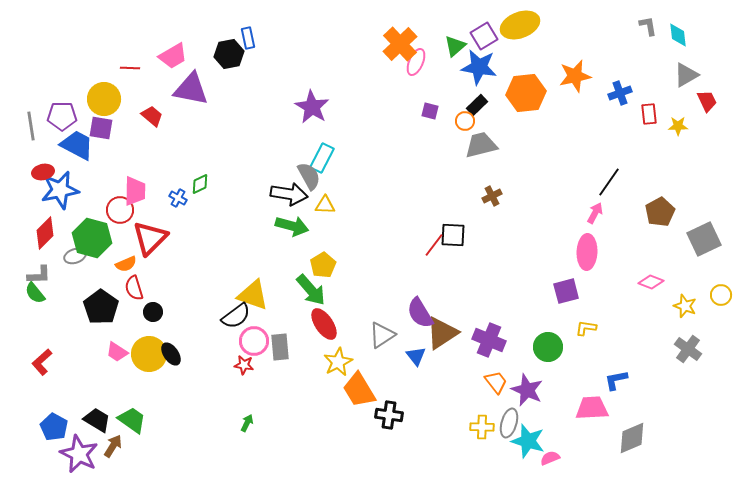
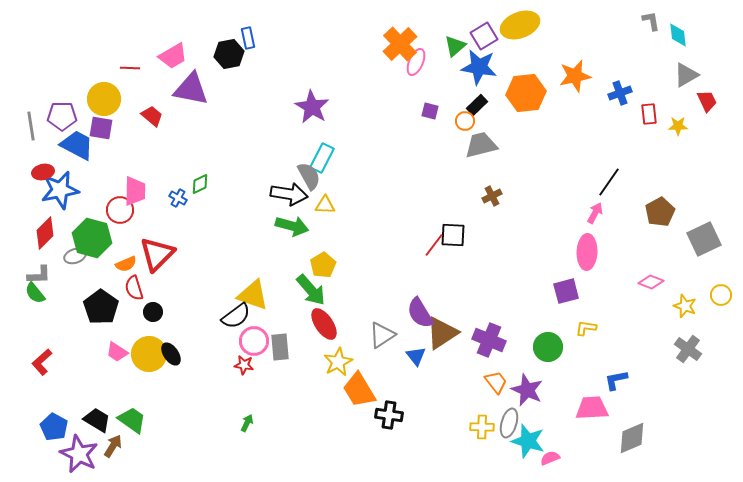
gray L-shape at (648, 26): moved 3 px right, 5 px up
red triangle at (150, 238): moved 7 px right, 16 px down
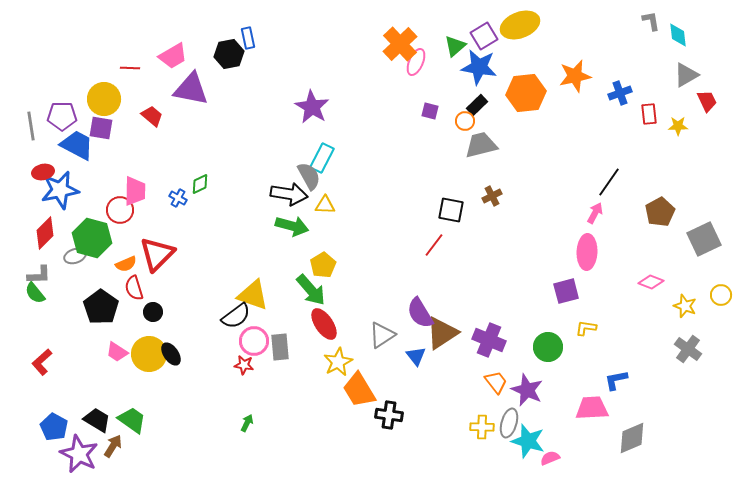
black square at (453, 235): moved 2 px left, 25 px up; rotated 8 degrees clockwise
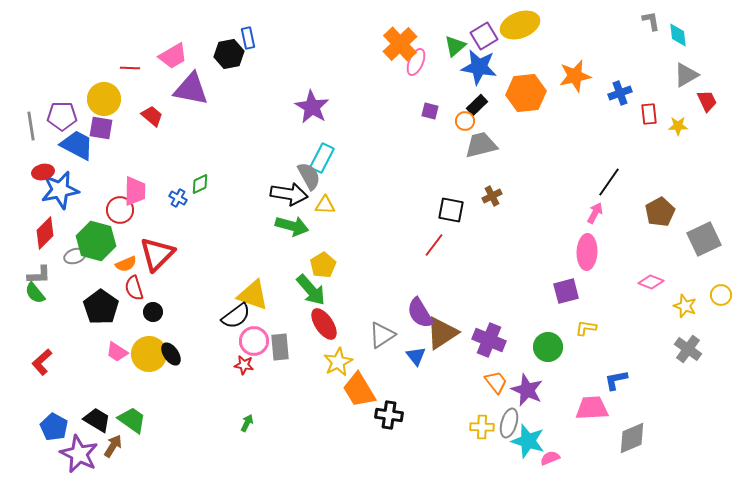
green hexagon at (92, 238): moved 4 px right, 3 px down
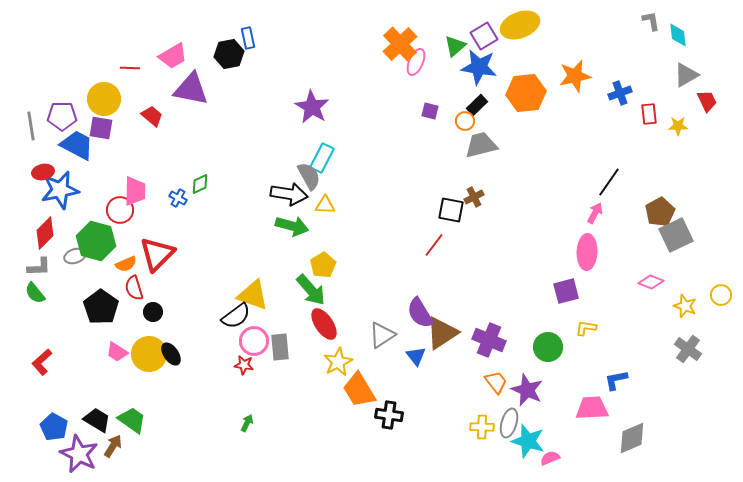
brown cross at (492, 196): moved 18 px left, 1 px down
gray square at (704, 239): moved 28 px left, 4 px up
gray L-shape at (39, 275): moved 8 px up
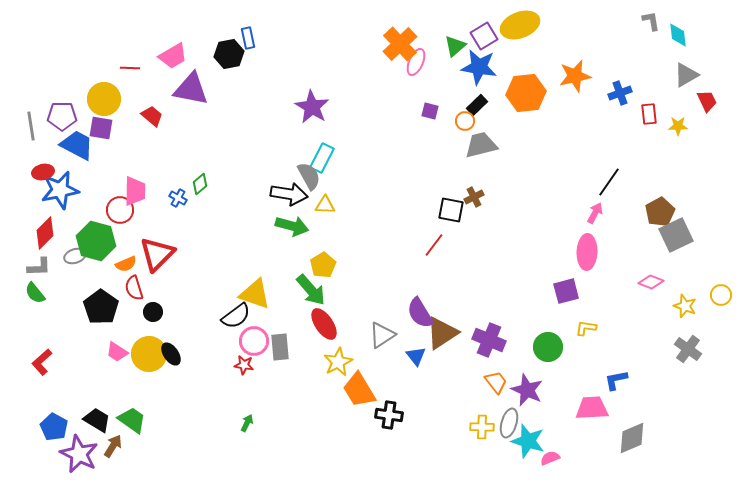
green diamond at (200, 184): rotated 15 degrees counterclockwise
yellow triangle at (253, 295): moved 2 px right, 1 px up
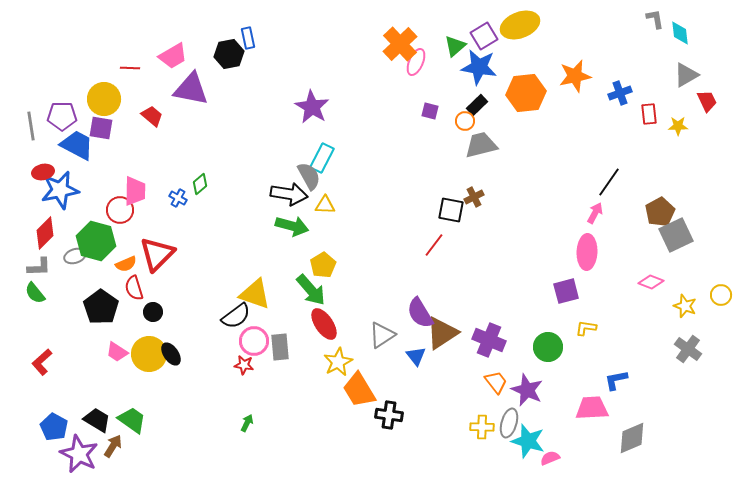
gray L-shape at (651, 21): moved 4 px right, 2 px up
cyan diamond at (678, 35): moved 2 px right, 2 px up
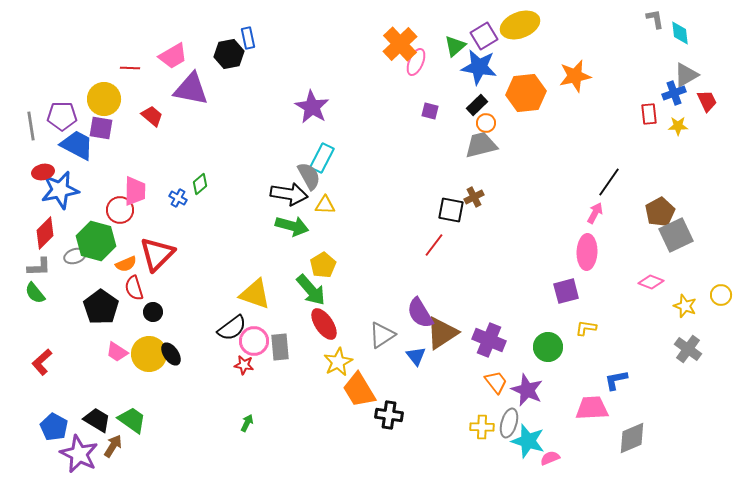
blue cross at (620, 93): moved 54 px right
orange circle at (465, 121): moved 21 px right, 2 px down
black semicircle at (236, 316): moved 4 px left, 12 px down
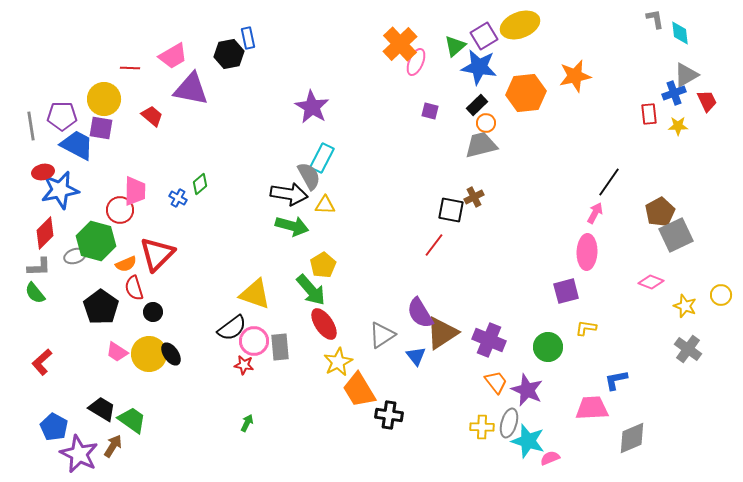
black trapezoid at (97, 420): moved 5 px right, 11 px up
